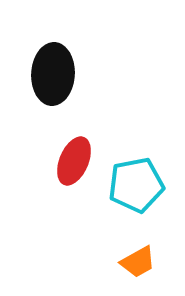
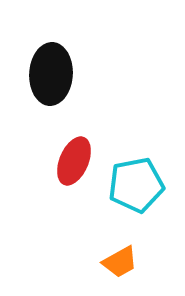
black ellipse: moved 2 px left
orange trapezoid: moved 18 px left
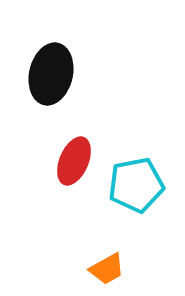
black ellipse: rotated 10 degrees clockwise
orange trapezoid: moved 13 px left, 7 px down
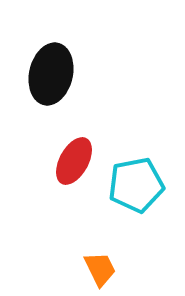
red ellipse: rotated 6 degrees clockwise
orange trapezoid: moved 7 px left; rotated 87 degrees counterclockwise
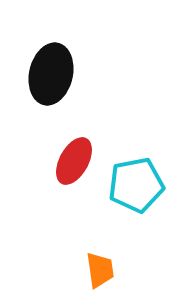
orange trapezoid: moved 1 px down; rotated 18 degrees clockwise
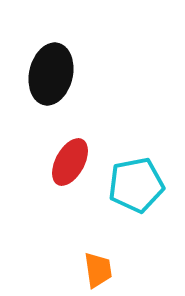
red ellipse: moved 4 px left, 1 px down
orange trapezoid: moved 2 px left
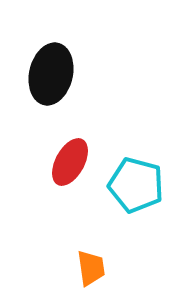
cyan pentagon: rotated 26 degrees clockwise
orange trapezoid: moved 7 px left, 2 px up
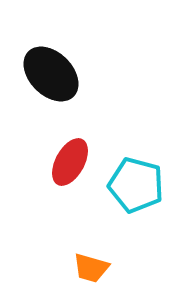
black ellipse: rotated 58 degrees counterclockwise
orange trapezoid: rotated 114 degrees clockwise
